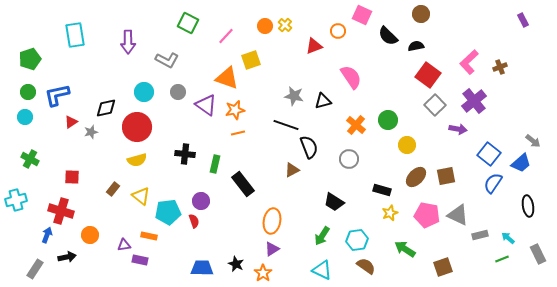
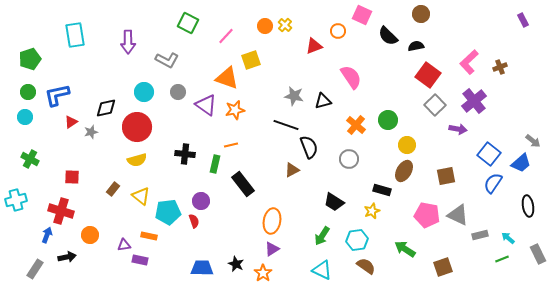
orange line at (238, 133): moved 7 px left, 12 px down
brown ellipse at (416, 177): moved 12 px left, 6 px up; rotated 15 degrees counterclockwise
yellow star at (390, 213): moved 18 px left, 2 px up
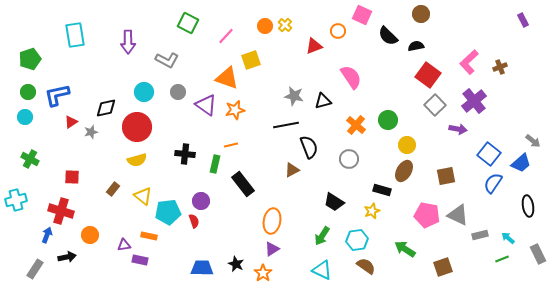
black line at (286, 125): rotated 30 degrees counterclockwise
yellow triangle at (141, 196): moved 2 px right
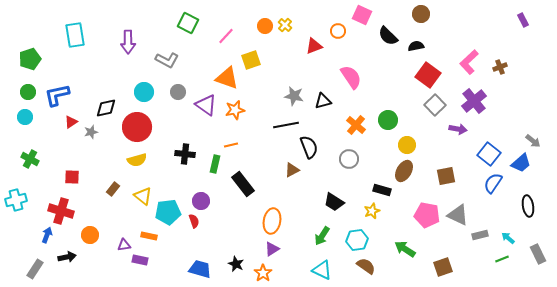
blue trapezoid at (202, 268): moved 2 px left, 1 px down; rotated 15 degrees clockwise
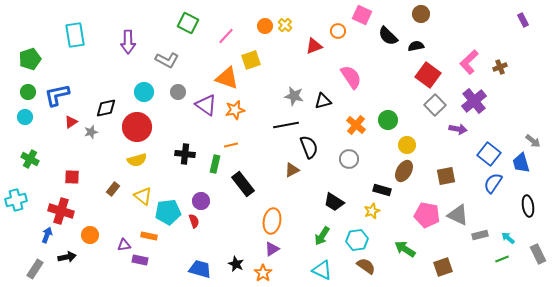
blue trapezoid at (521, 163): rotated 115 degrees clockwise
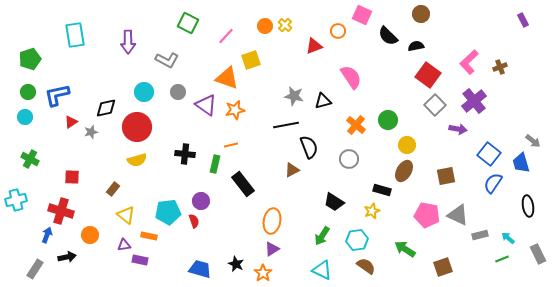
yellow triangle at (143, 196): moved 17 px left, 19 px down
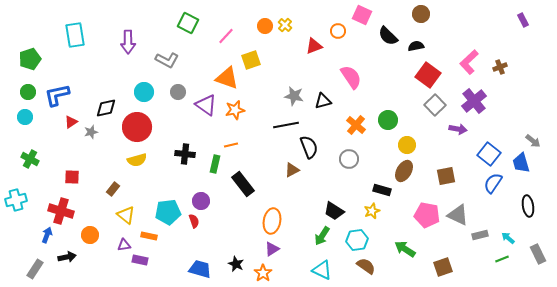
black trapezoid at (334, 202): moved 9 px down
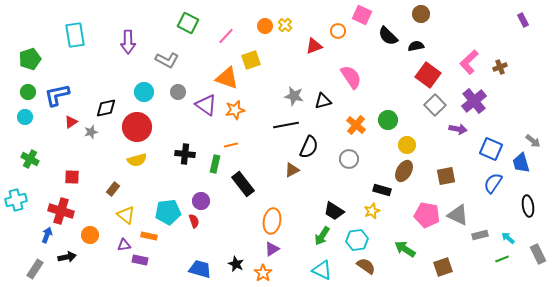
black semicircle at (309, 147): rotated 45 degrees clockwise
blue square at (489, 154): moved 2 px right, 5 px up; rotated 15 degrees counterclockwise
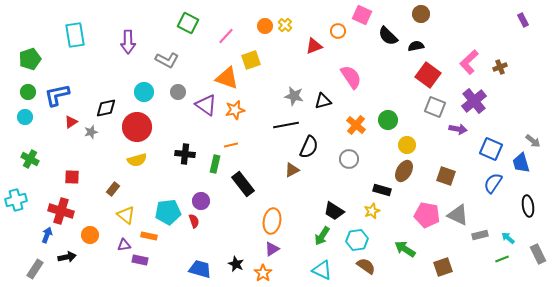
gray square at (435, 105): moved 2 px down; rotated 25 degrees counterclockwise
brown square at (446, 176): rotated 30 degrees clockwise
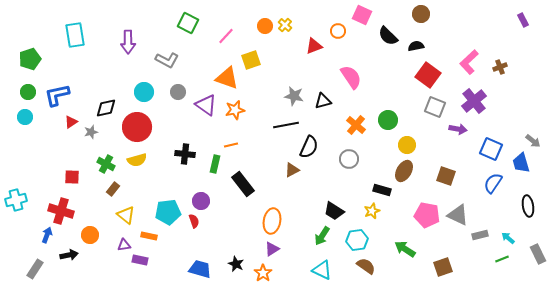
green cross at (30, 159): moved 76 px right, 5 px down
black arrow at (67, 257): moved 2 px right, 2 px up
